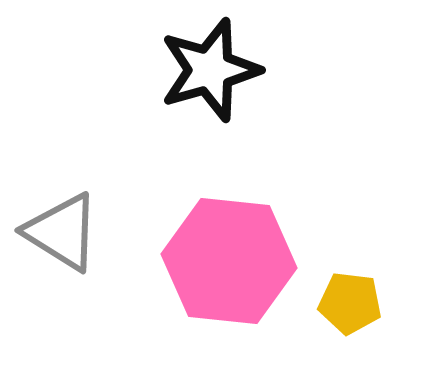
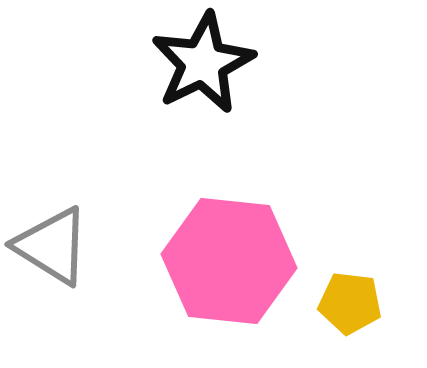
black star: moved 7 px left, 7 px up; rotated 10 degrees counterclockwise
gray triangle: moved 10 px left, 14 px down
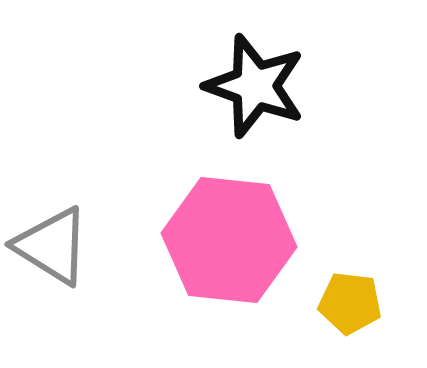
black star: moved 52 px right, 23 px down; rotated 26 degrees counterclockwise
pink hexagon: moved 21 px up
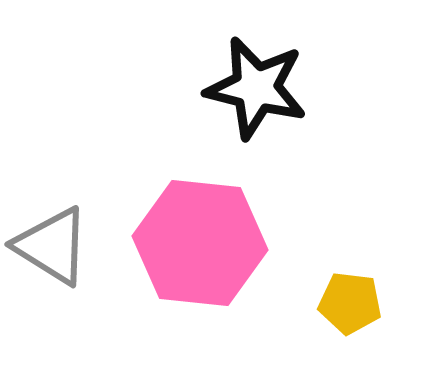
black star: moved 1 px right, 2 px down; rotated 6 degrees counterclockwise
pink hexagon: moved 29 px left, 3 px down
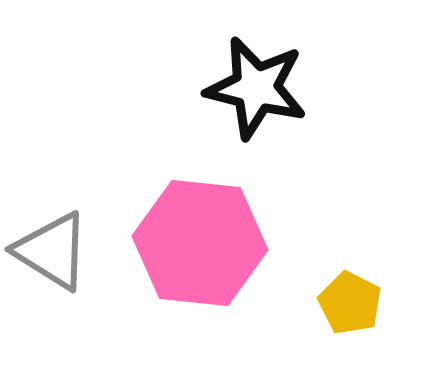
gray triangle: moved 5 px down
yellow pentagon: rotated 20 degrees clockwise
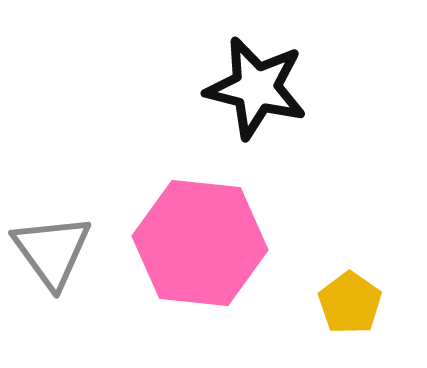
gray triangle: rotated 22 degrees clockwise
yellow pentagon: rotated 8 degrees clockwise
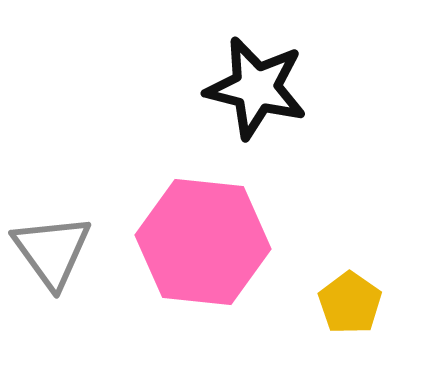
pink hexagon: moved 3 px right, 1 px up
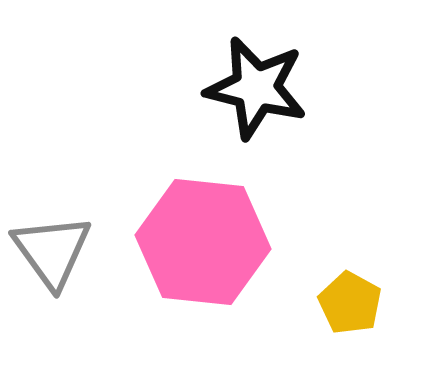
yellow pentagon: rotated 6 degrees counterclockwise
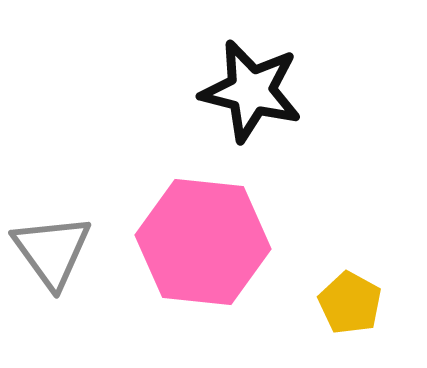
black star: moved 5 px left, 3 px down
